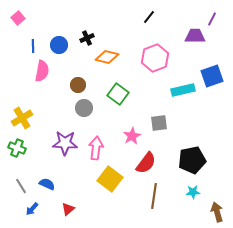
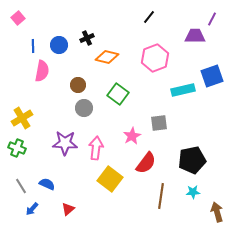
brown line: moved 7 px right
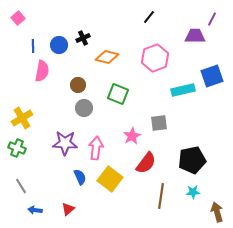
black cross: moved 4 px left
green square: rotated 15 degrees counterclockwise
blue semicircle: moved 33 px right, 7 px up; rotated 42 degrees clockwise
blue arrow: moved 3 px right, 1 px down; rotated 56 degrees clockwise
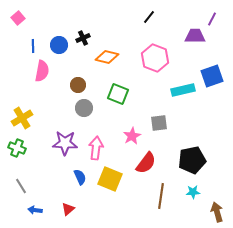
pink hexagon: rotated 20 degrees counterclockwise
yellow square: rotated 15 degrees counterclockwise
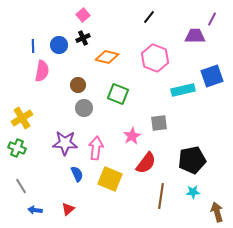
pink square: moved 65 px right, 3 px up
blue semicircle: moved 3 px left, 3 px up
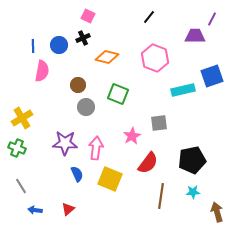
pink square: moved 5 px right, 1 px down; rotated 24 degrees counterclockwise
gray circle: moved 2 px right, 1 px up
red semicircle: moved 2 px right
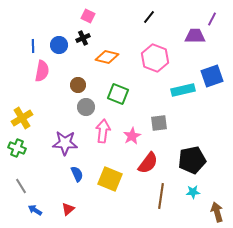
pink arrow: moved 7 px right, 17 px up
blue arrow: rotated 24 degrees clockwise
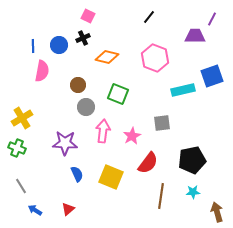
gray square: moved 3 px right
yellow square: moved 1 px right, 2 px up
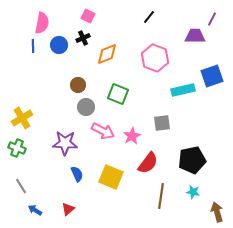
orange diamond: moved 3 px up; rotated 35 degrees counterclockwise
pink semicircle: moved 48 px up
pink arrow: rotated 110 degrees clockwise
cyan star: rotated 16 degrees clockwise
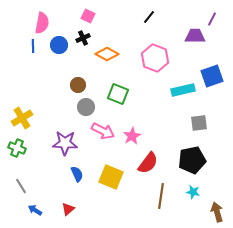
orange diamond: rotated 50 degrees clockwise
gray square: moved 37 px right
